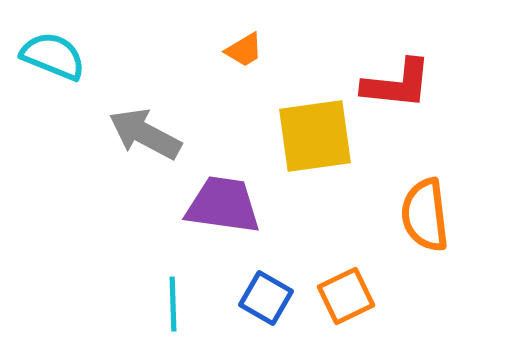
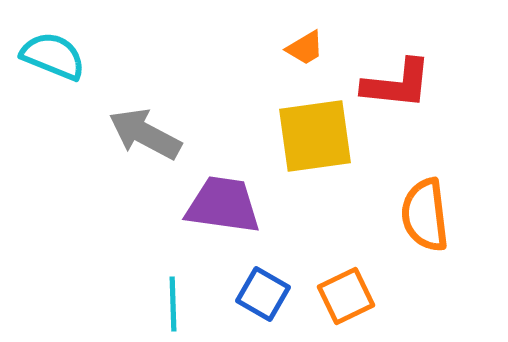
orange trapezoid: moved 61 px right, 2 px up
blue square: moved 3 px left, 4 px up
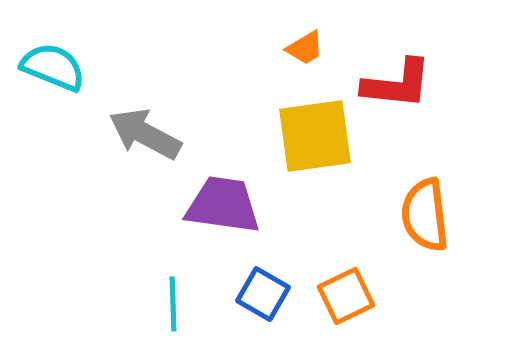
cyan semicircle: moved 11 px down
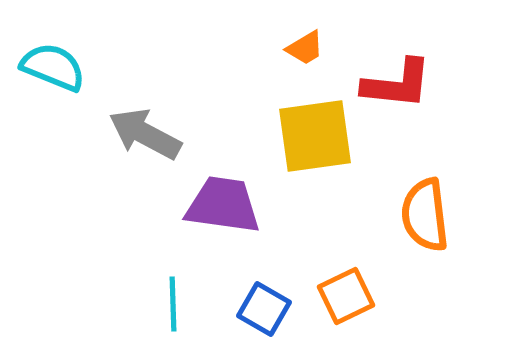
blue square: moved 1 px right, 15 px down
